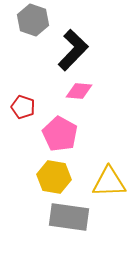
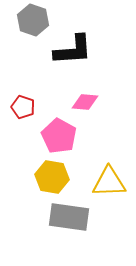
black L-shape: rotated 42 degrees clockwise
pink diamond: moved 6 px right, 11 px down
pink pentagon: moved 1 px left, 2 px down
yellow hexagon: moved 2 px left
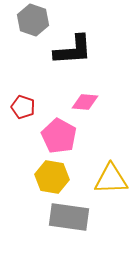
yellow triangle: moved 2 px right, 3 px up
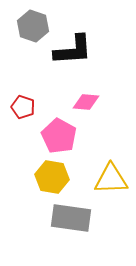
gray hexagon: moved 6 px down
pink diamond: moved 1 px right
gray rectangle: moved 2 px right, 1 px down
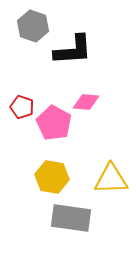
red pentagon: moved 1 px left
pink pentagon: moved 5 px left, 13 px up
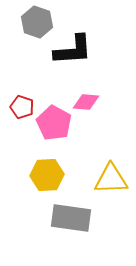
gray hexagon: moved 4 px right, 4 px up
yellow hexagon: moved 5 px left, 2 px up; rotated 12 degrees counterclockwise
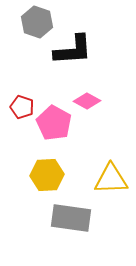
pink diamond: moved 1 px right, 1 px up; rotated 24 degrees clockwise
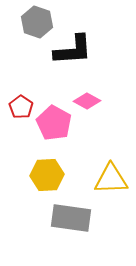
red pentagon: moved 1 px left; rotated 15 degrees clockwise
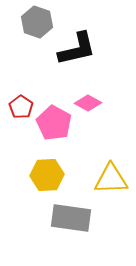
black L-shape: moved 4 px right, 1 px up; rotated 9 degrees counterclockwise
pink diamond: moved 1 px right, 2 px down
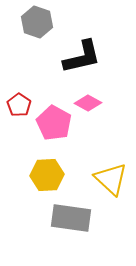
black L-shape: moved 5 px right, 8 px down
red pentagon: moved 2 px left, 2 px up
yellow triangle: rotated 45 degrees clockwise
